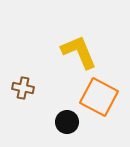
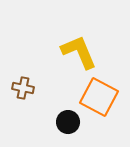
black circle: moved 1 px right
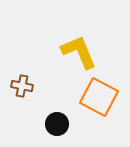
brown cross: moved 1 px left, 2 px up
black circle: moved 11 px left, 2 px down
